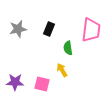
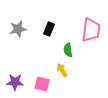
green semicircle: moved 2 px down
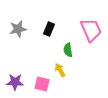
pink trapezoid: rotated 30 degrees counterclockwise
yellow arrow: moved 2 px left
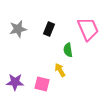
pink trapezoid: moved 3 px left, 1 px up
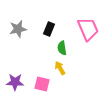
green semicircle: moved 6 px left, 2 px up
yellow arrow: moved 2 px up
